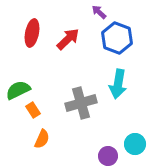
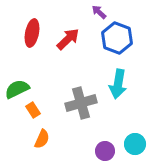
green semicircle: moved 1 px left, 1 px up
purple circle: moved 3 px left, 5 px up
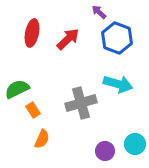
cyan arrow: rotated 84 degrees counterclockwise
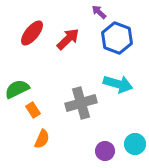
red ellipse: rotated 28 degrees clockwise
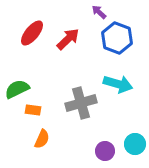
orange rectangle: rotated 49 degrees counterclockwise
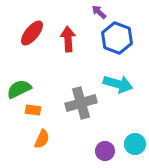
red arrow: rotated 50 degrees counterclockwise
green semicircle: moved 2 px right
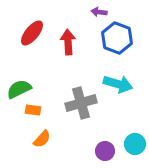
purple arrow: rotated 35 degrees counterclockwise
red arrow: moved 3 px down
orange semicircle: rotated 18 degrees clockwise
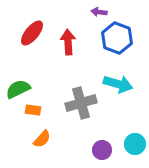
green semicircle: moved 1 px left
purple circle: moved 3 px left, 1 px up
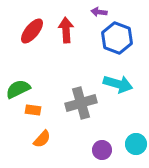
red ellipse: moved 2 px up
red arrow: moved 2 px left, 12 px up
cyan circle: moved 1 px right
